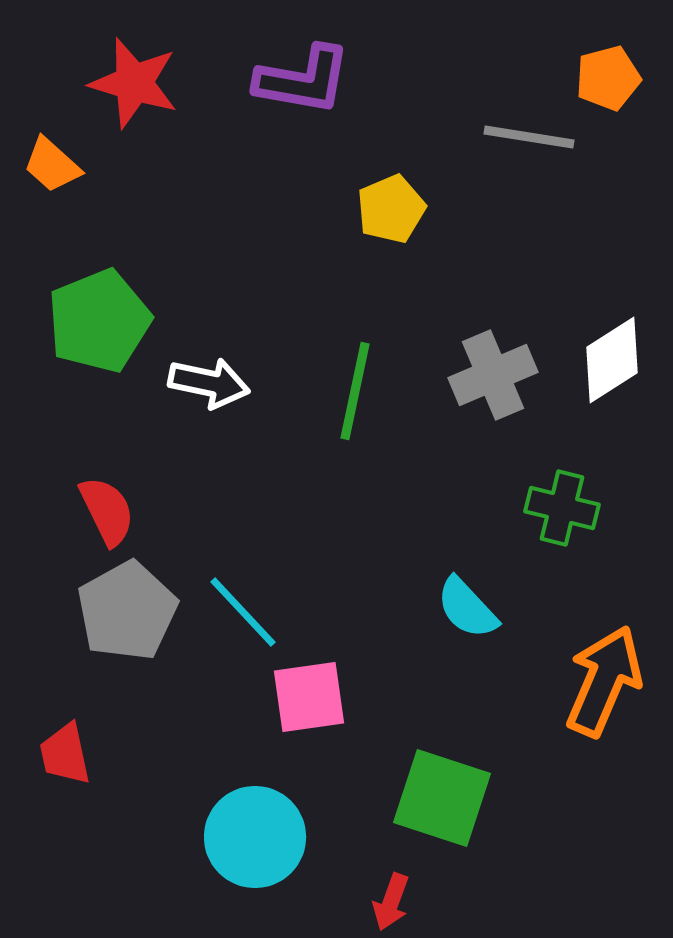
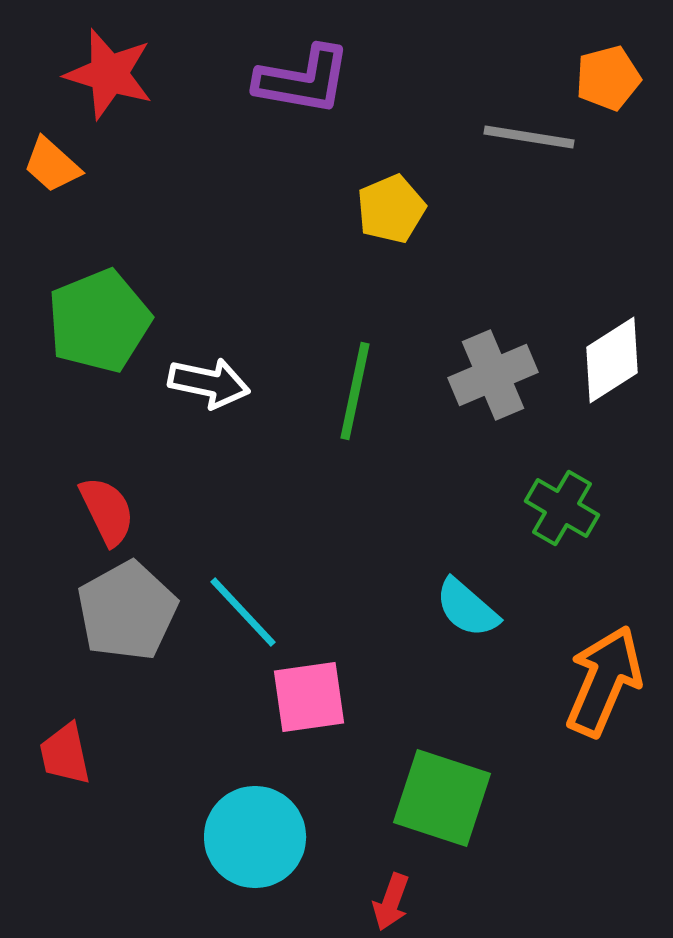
red star: moved 25 px left, 9 px up
green cross: rotated 16 degrees clockwise
cyan semicircle: rotated 6 degrees counterclockwise
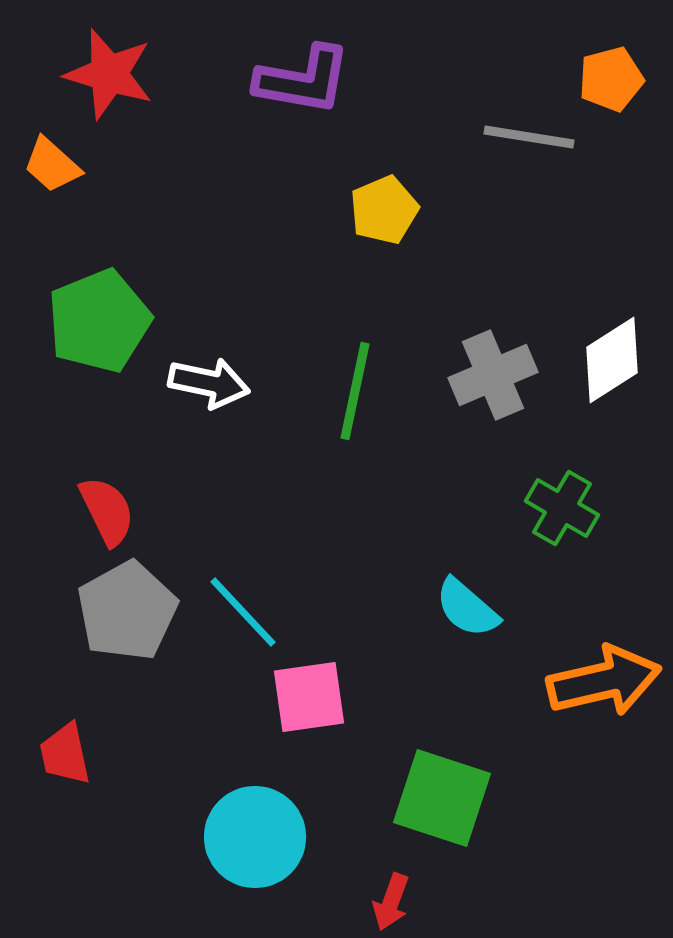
orange pentagon: moved 3 px right, 1 px down
yellow pentagon: moved 7 px left, 1 px down
orange arrow: rotated 54 degrees clockwise
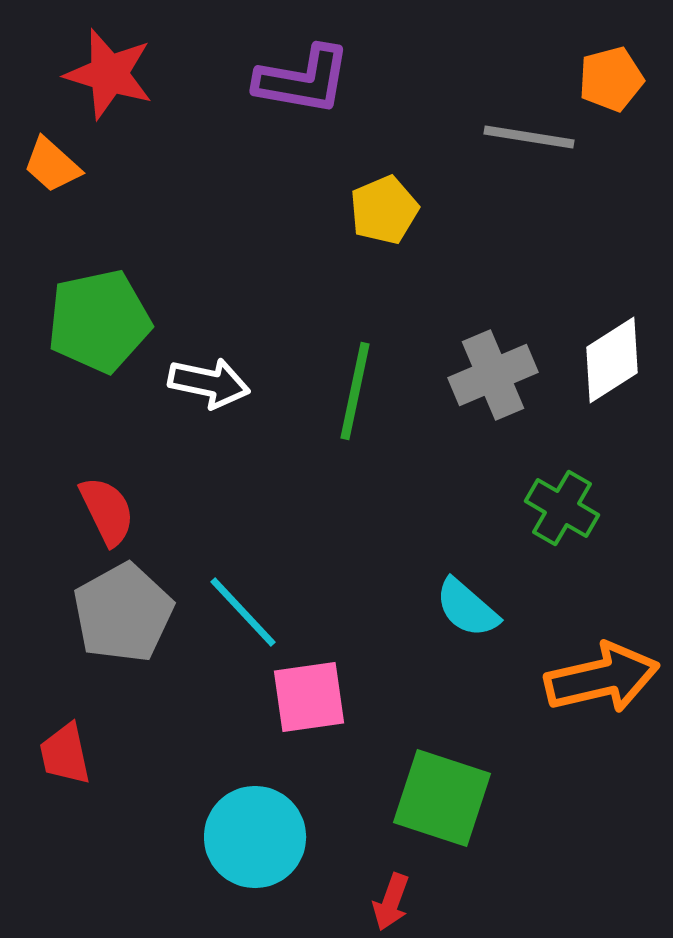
green pentagon: rotated 10 degrees clockwise
gray pentagon: moved 4 px left, 2 px down
orange arrow: moved 2 px left, 3 px up
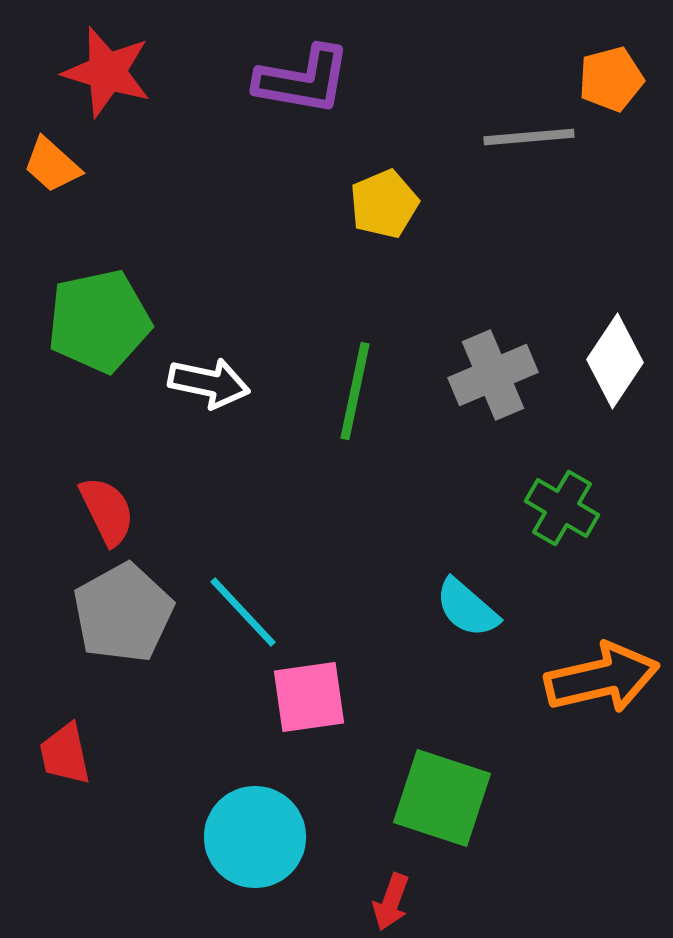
red star: moved 2 px left, 2 px up
gray line: rotated 14 degrees counterclockwise
yellow pentagon: moved 6 px up
white diamond: moved 3 px right, 1 px down; rotated 24 degrees counterclockwise
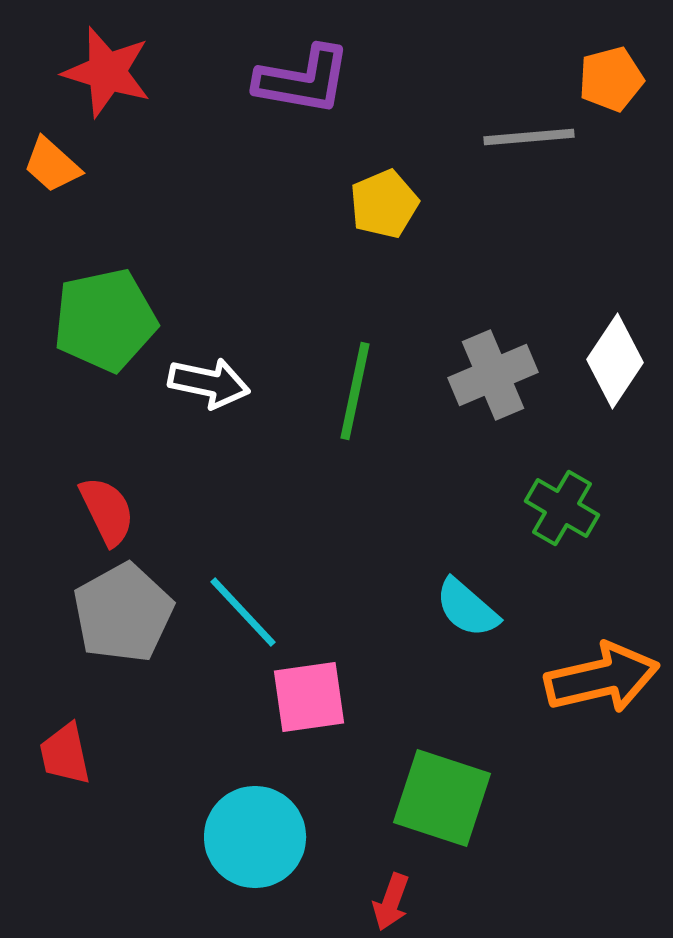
green pentagon: moved 6 px right, 1 px up
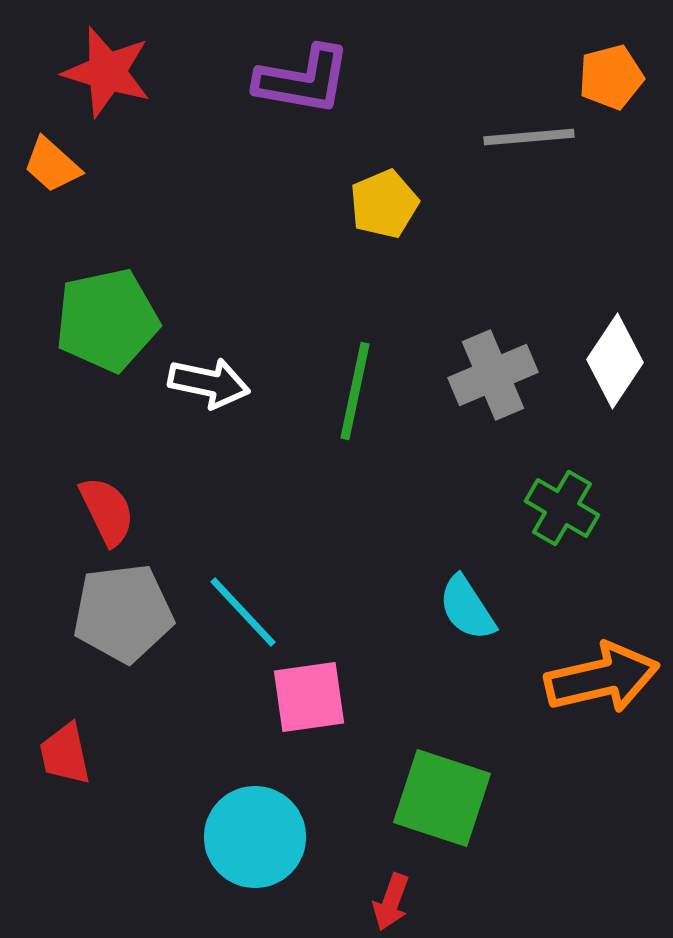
orange pentagon: moved 2 px up
green pentagon: moved 2 px right
cyan semicircle: rotated 16 degrees clockwise
gray pentagon: rotated 22 degrees clockwise
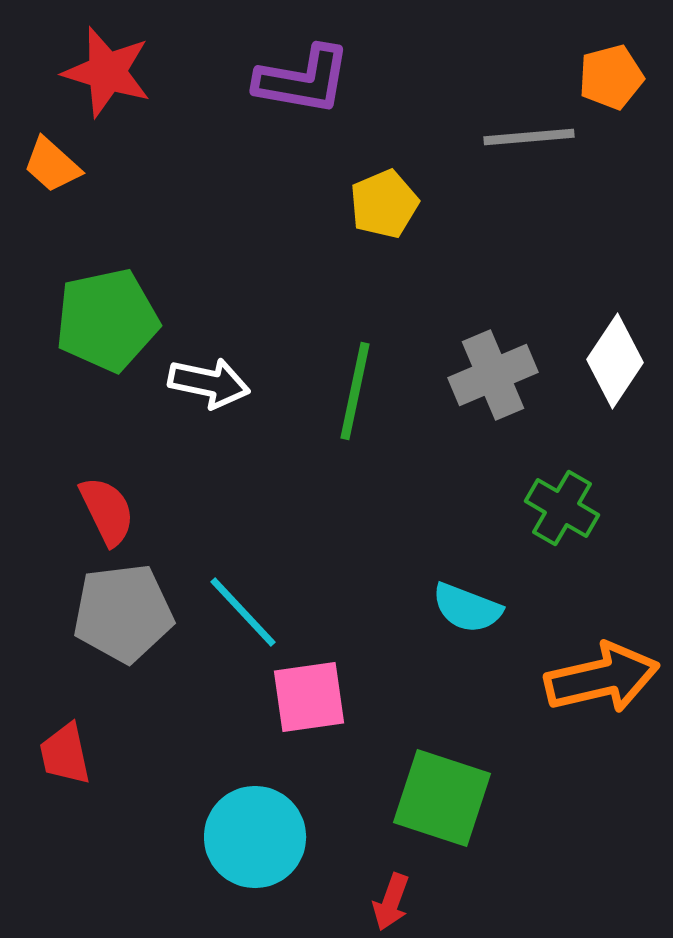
cyan semicircle: rotated 36 degrees counterclockwise
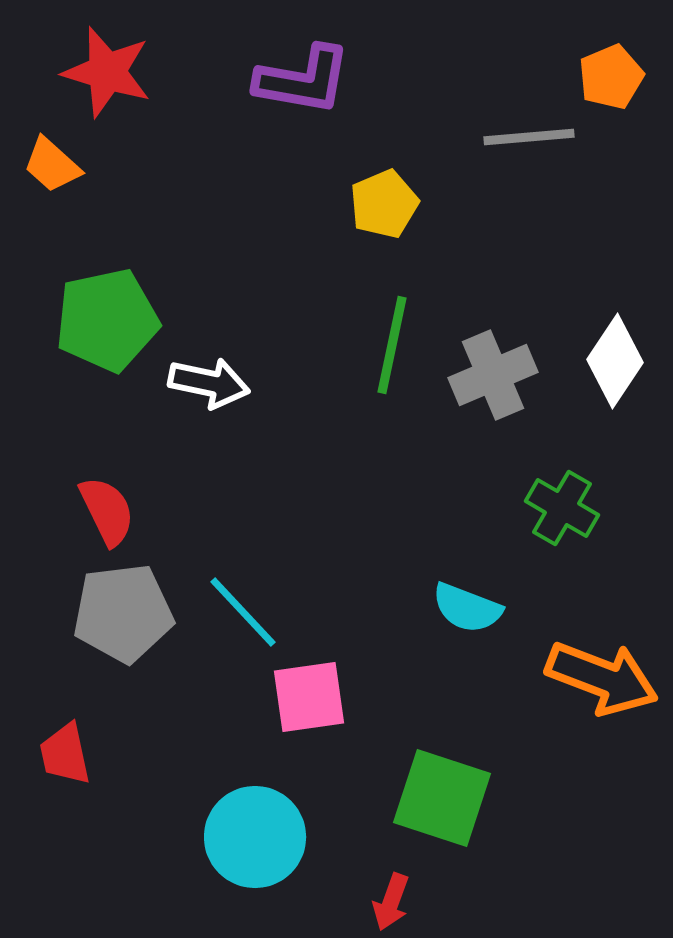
orange pentagon: rotated 8 degrees counterclockwise
green line: moved 37 px right, 46 px up
orange arrow: rotated 34 degrees clockwise
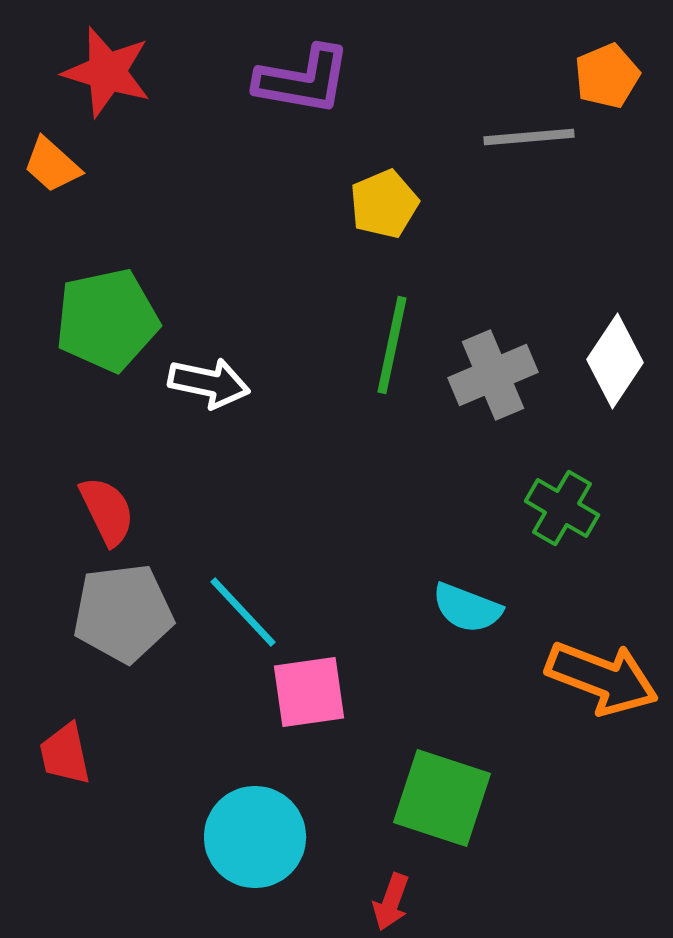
orange pentagon: moved 4 px left, 1 px up
pink square: moved 5 px up
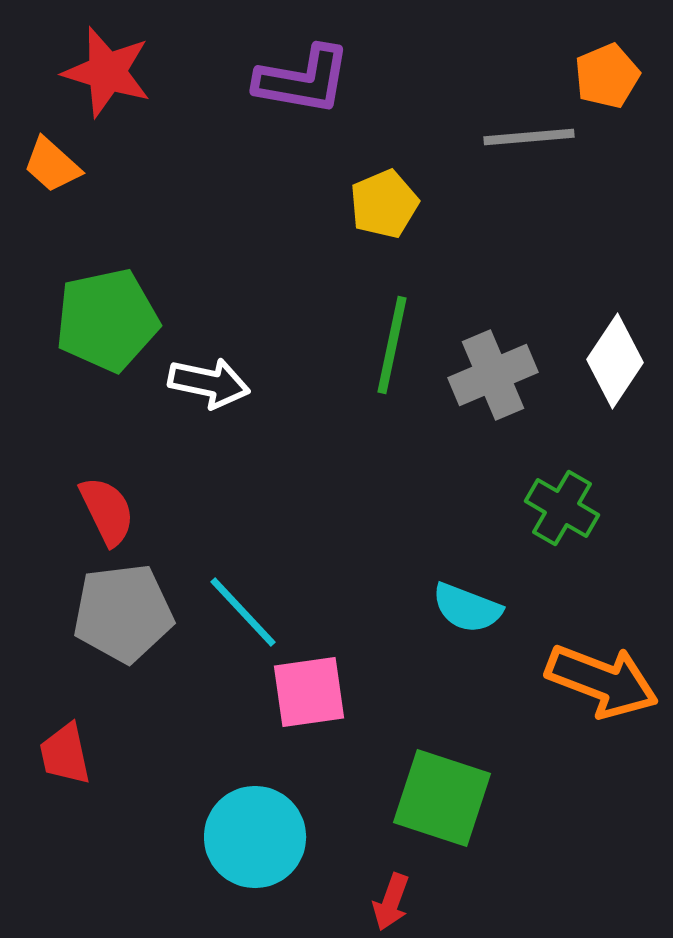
orange arrow: moved 3 px down
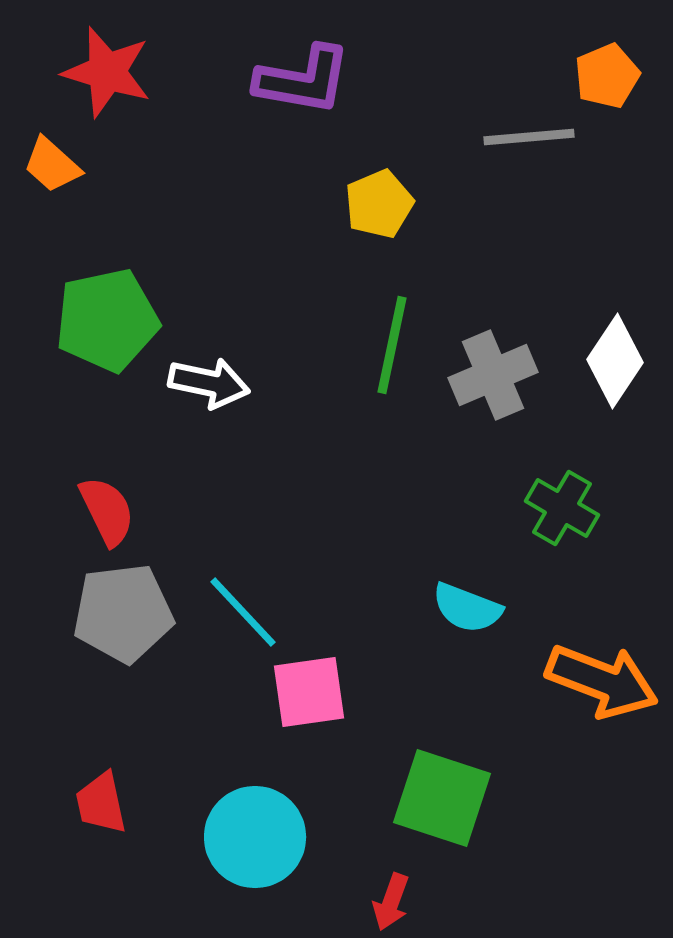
yellow pentagon: moved 5 px left
red trapezoid: moved 36 px right, 49 px down
